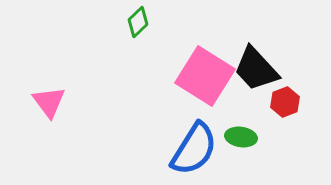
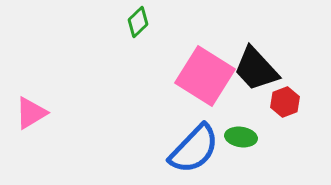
pink triangle: moved 18 px left, 11 px down; rotated 36 degrees clockwise
blue semicircle: rotated 12 degrees clockwise
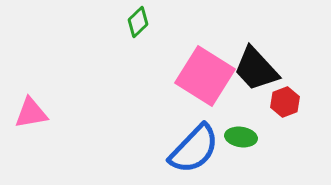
pink triangle: rotated 21 degrees clockwise
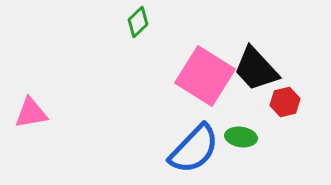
red hexagon: rotated 8 degrees clockwise
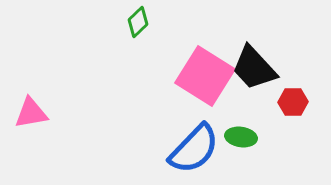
black trapezoid: moved 2 px left, 1 px up
red hexagon: moved 8 px right; rotated 12 degrees clockwise
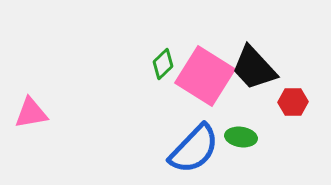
green diamond: moved 25 px right, 42 px down
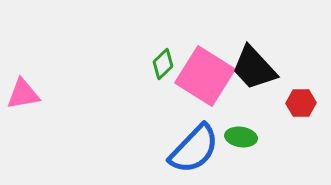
red hexagon: moved 8 px right, 1 px down
pink triangle: moved 8 px left, 19 px up
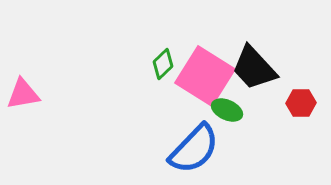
green ellipse: moved 14 px left, 27 px up; rotated 16 degrees clockwise
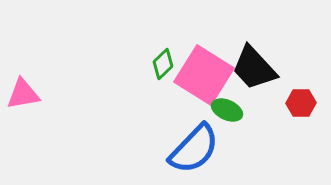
pink square: moved 1 px left, 1 px up
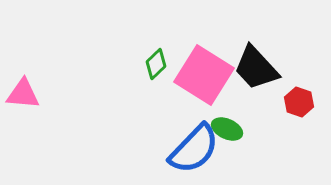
green diamond: moved 7 px left
black trapezoid: moved 2 px right
pink triangle: rotated 15 degrees clockwise
red hexagon: moved 2 px left, 1 px up; rotated 20 degrees clockwise
green ellipse: moved 19 px down
